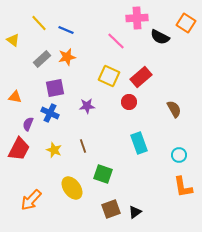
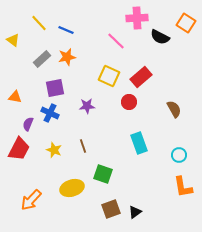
yellow ellipse: rotated 70 degrees counterclockwise
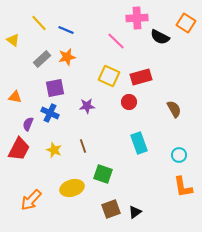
red rectangle: rotated 25 degrees clockwise
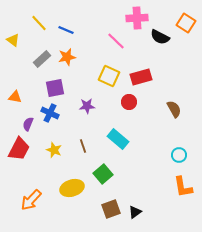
cyan rectangle: moved 21 px left, 4 px up; rotated 30 degrees counterclockwise
green square: rotated 30 degrees clockwise
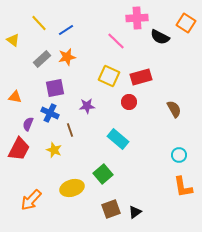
blue line: rotated 56 degrees counterclockwise
brown line: moved 13 px left, 16 px up
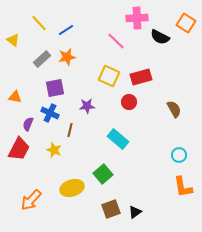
brown line: rotated 32 degrees clockwise
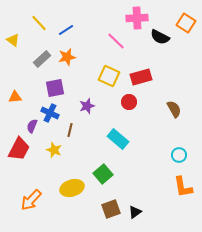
orange triangle: rotated 16 degrees counterclockwise
purple star: rotated 14 degrees counterclockwise
purple semicircle: moved 4 px right, 2 px down
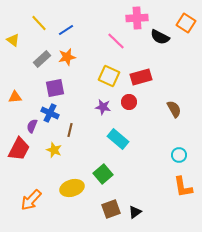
purple star: moved 16 px right, 1 px down; rotated 28 degrees clockwise
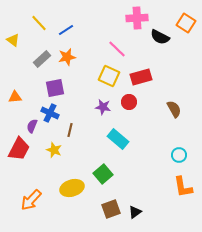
pink line: moved 1 px right, 8 px down
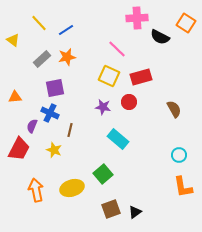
orange arrow: moved 5 px right, 10 px up; rotated 125 degrees clockwise
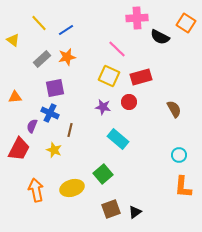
orange L-shape: rotated 15 degrees clockwise
